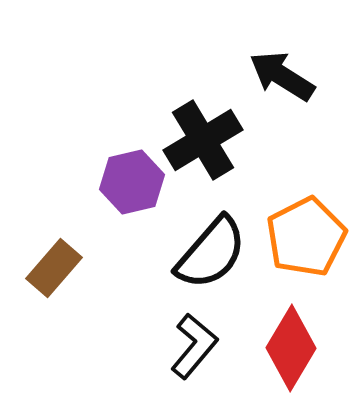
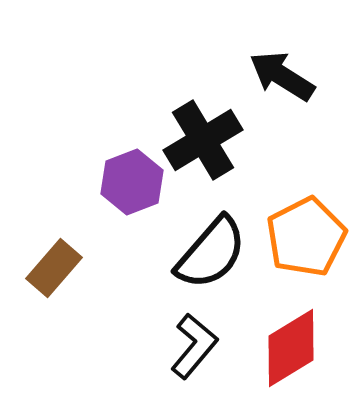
purple hexagon: rotated 8 degrees counterclockwise
red diamond: rotated 28 degrees clockwise
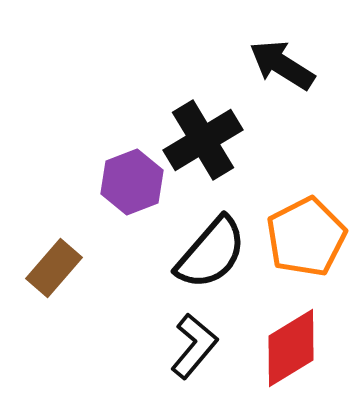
black arrow: moved 11 px up
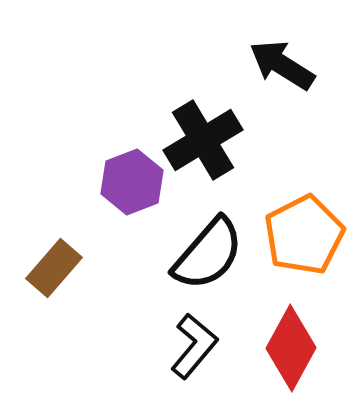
orange pentagon: moved 2 px left, 2 px up
black semicircle: moved 3 px left, 1 px down
red diamond: rotated 30 degrees counterclockwise
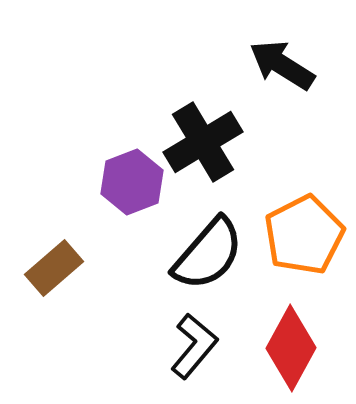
black cross: moved 2 px down
brown rectangle: rotated 8 degrees clockwise
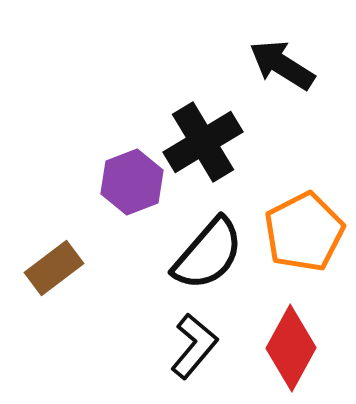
orange pentagon: moved 3 px up
brown rectangle: rotated 4 degrees clockwise
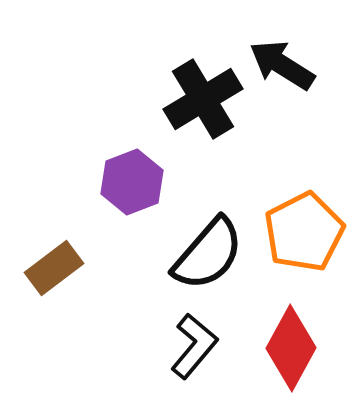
black cross: moved 43 px up
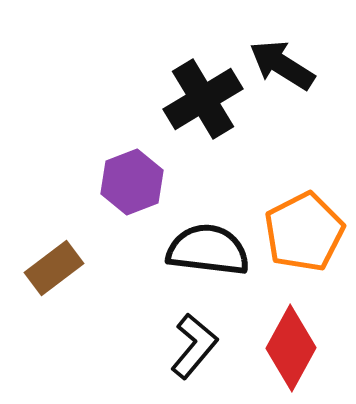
black semicircle: moved 4 px up; rotated 124 degrees counterclockwise
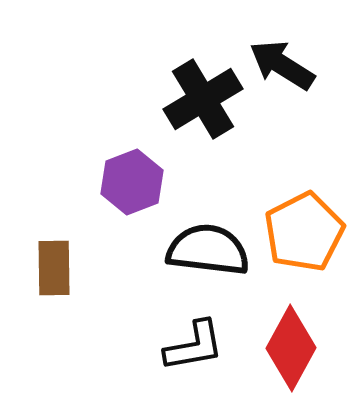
brown rectangle: rotated 54 degrees counterclockwise
black L-shape: rotated 40 degrees clockwise
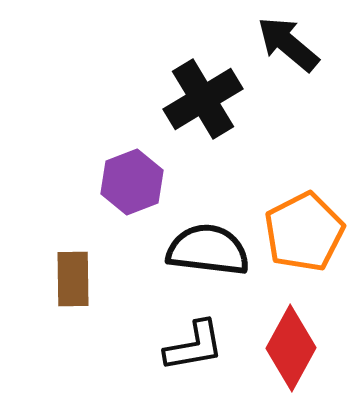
black arrow: moved 6 px right, 21 px up; rotated 8 degrees clockwise
brown rectangle: moved 19 px right, 11 px down
